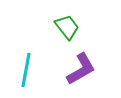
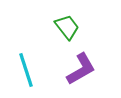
cyan line: rotated 28 degrees counterclockwise
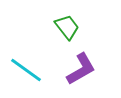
cyan line: rotated 36 degrees counterclockwise
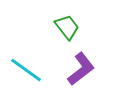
purple L-shape: rotated 8 degrees counterclockwise
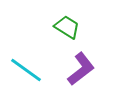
green trapezoid: rotated 20 degrees counterclockwise
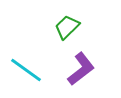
green trapezoid: rotated 76 degrees counterclockwise
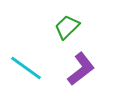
cyan line: moved 2 px up
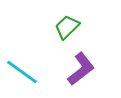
cyan line: moved 4 px left, 4 px down
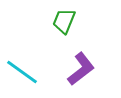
green trapezoid: moved 3 px left, 6 px up; rotated 24 degrees counterclockwise
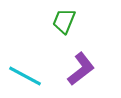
cyan line: moved 3 px right, 4 px down; rotated 8 degrees counterclockwise
